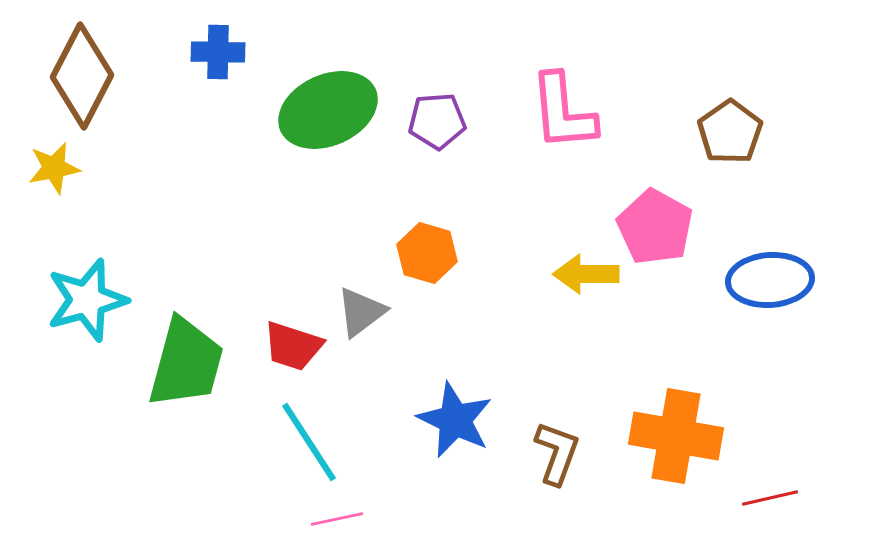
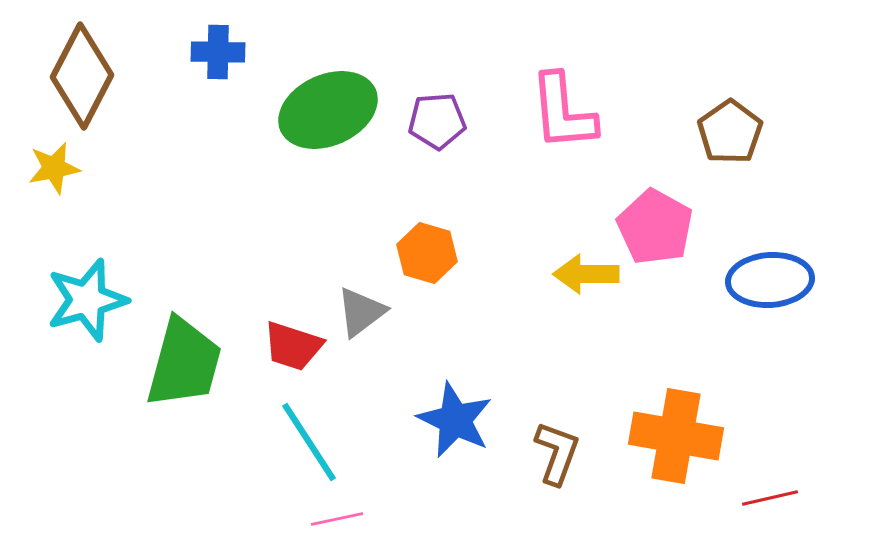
green trapezoid: moved 2 px left
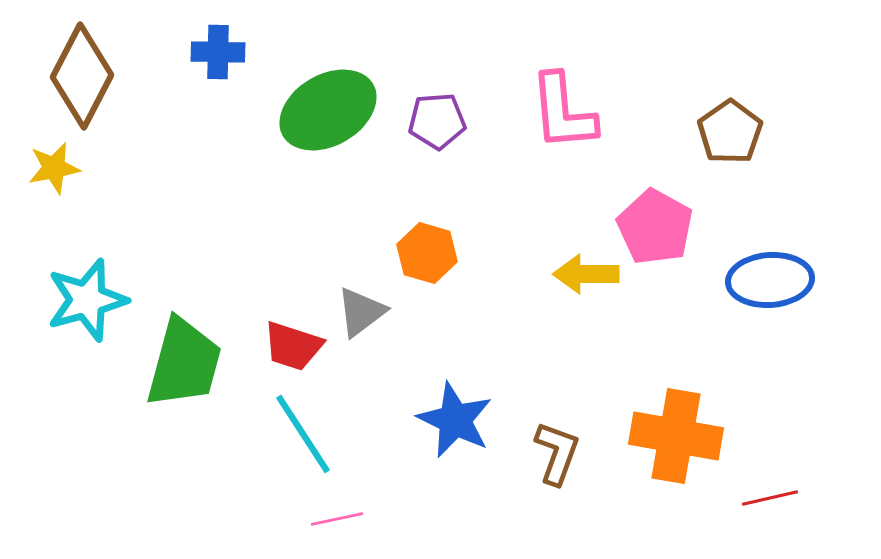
green ellipse: rotated 6 degrees counterclockwise
cyan line: moved 6 px left, 8 px up
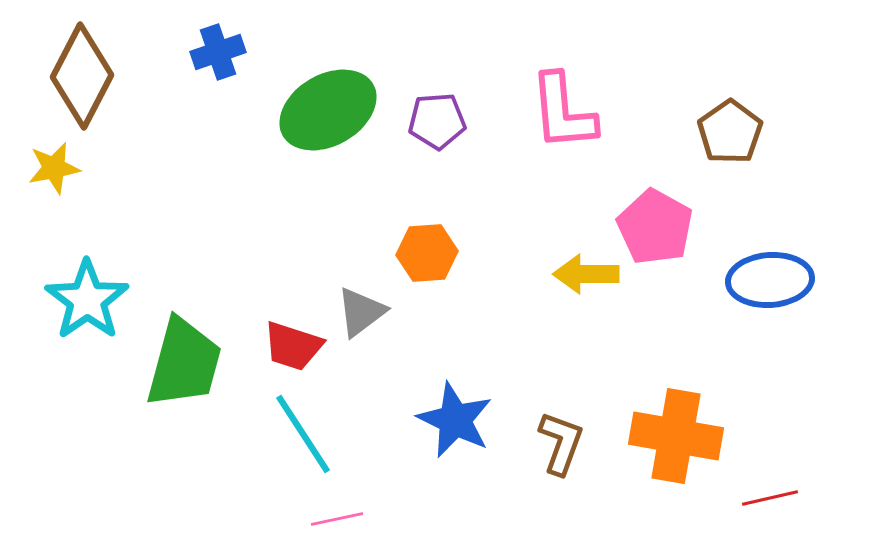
blue cross: rotated 20 degrees counterclockwise
orange hexagon: rotated 20 degrees counterclockwise
cyan star: rotated 20 degrees counterclockwise
brown L-shape: moved 4 px right, 10 px up
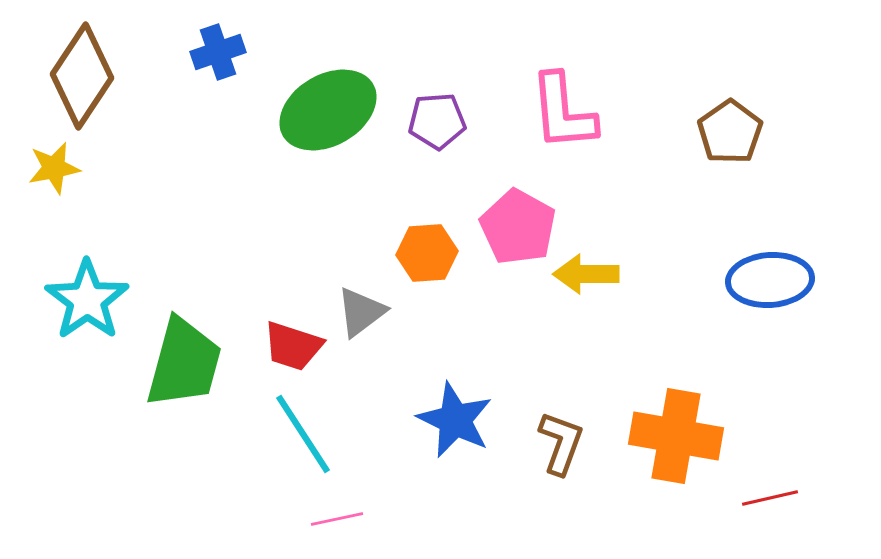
brown diamond: rotated 6 degrees clockwise
pink pentagon: moved 137 px left
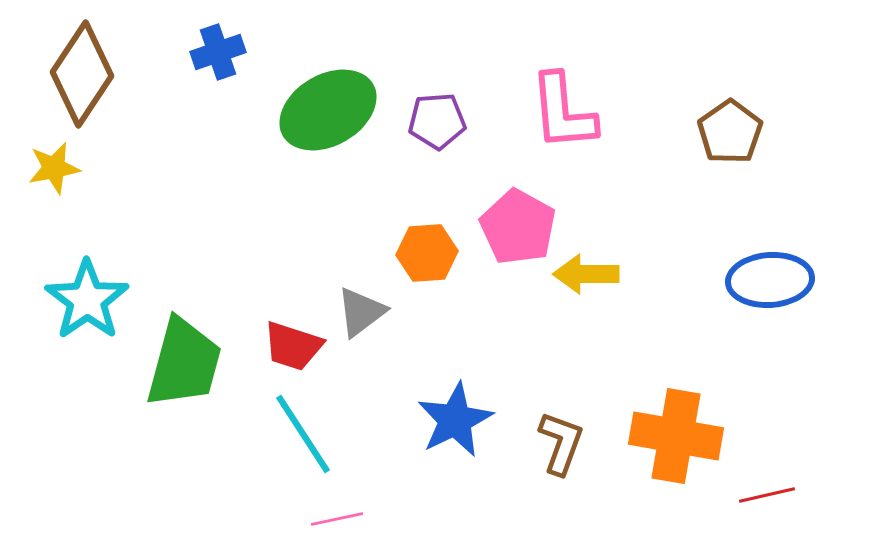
brown diamond: moved 2 px up
blue star: rotated 20 degrees clockwise
red line: moved 3 px left, 3 px up
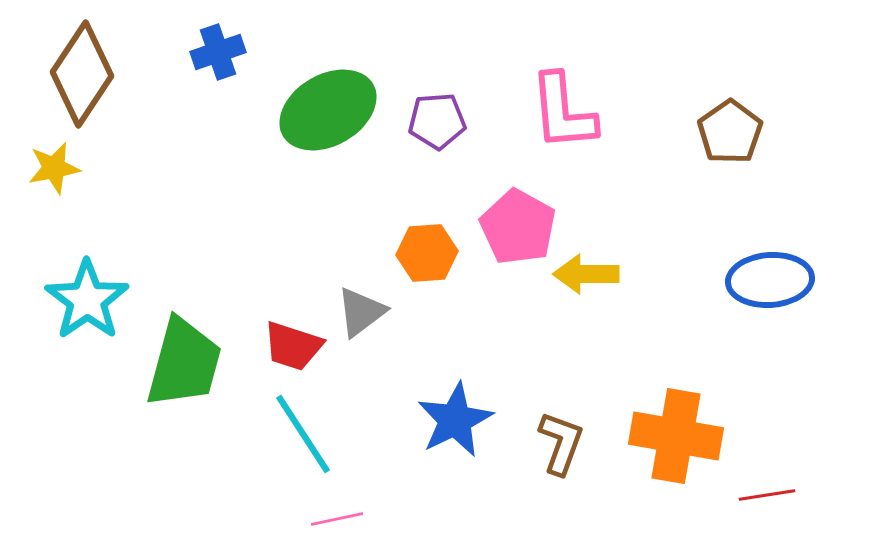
red line: rotated 4 degrees clockwise
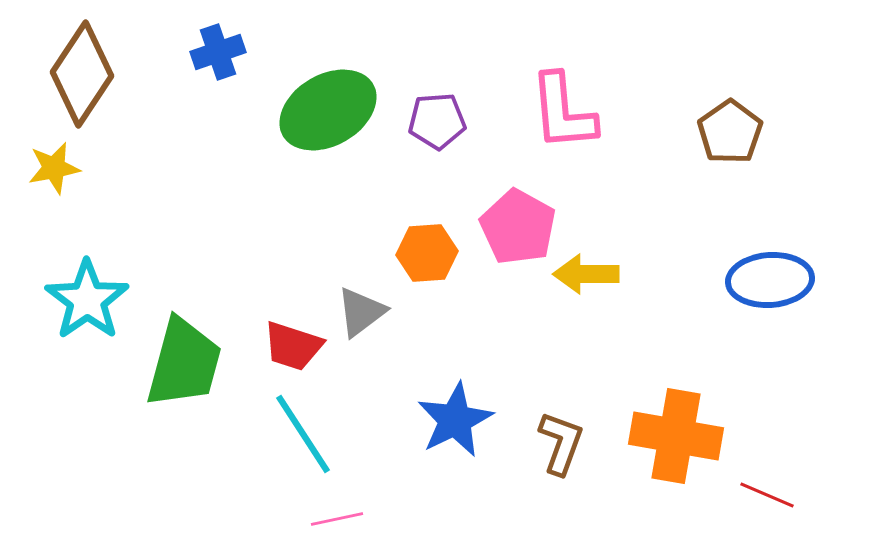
red line: rotated 32 degrees clockwise
